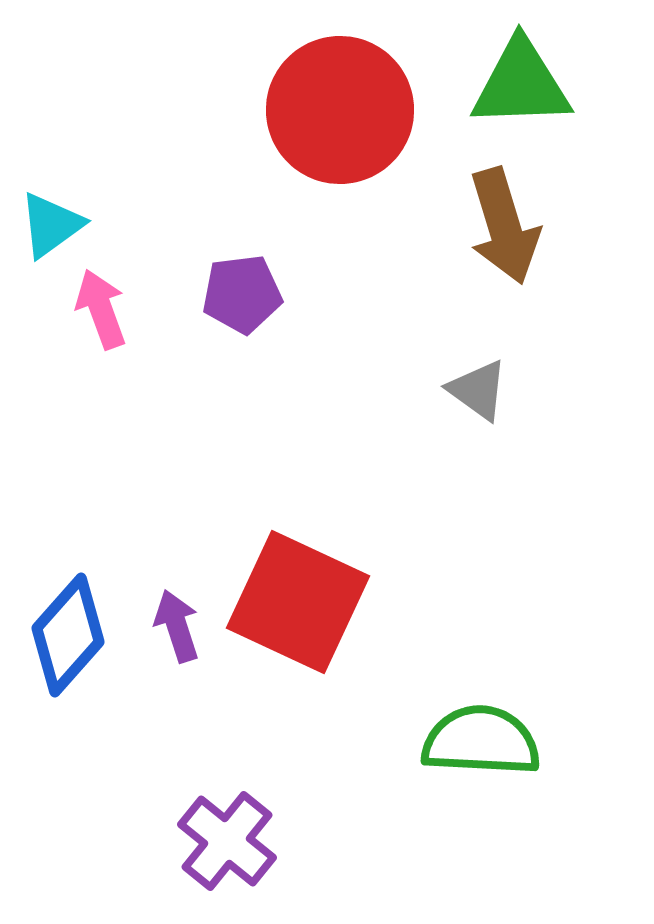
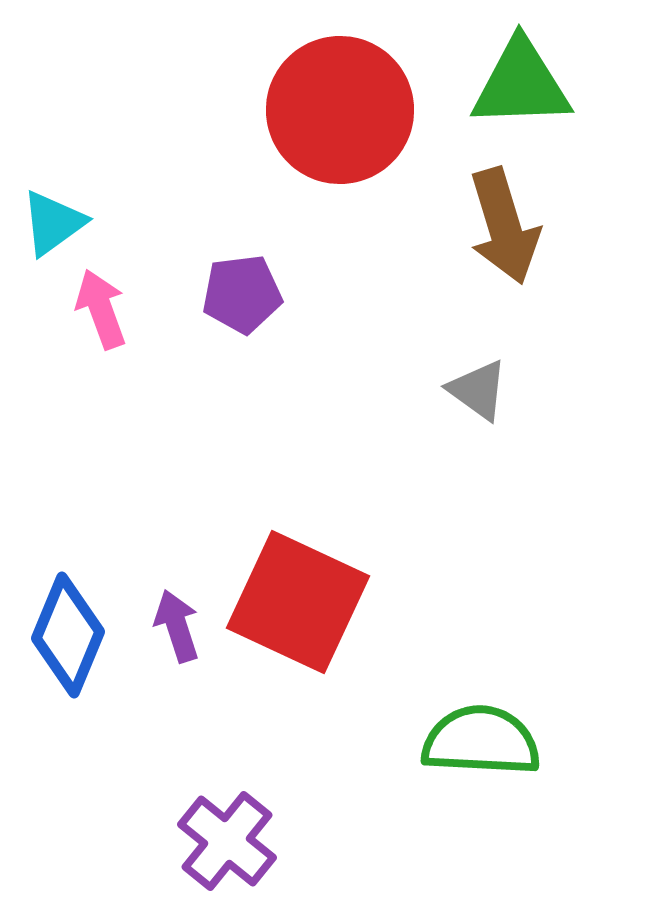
cyan triangle: moved 2 px right, 2 px up
blue diamond: rotated 19 degrees counterclockwise
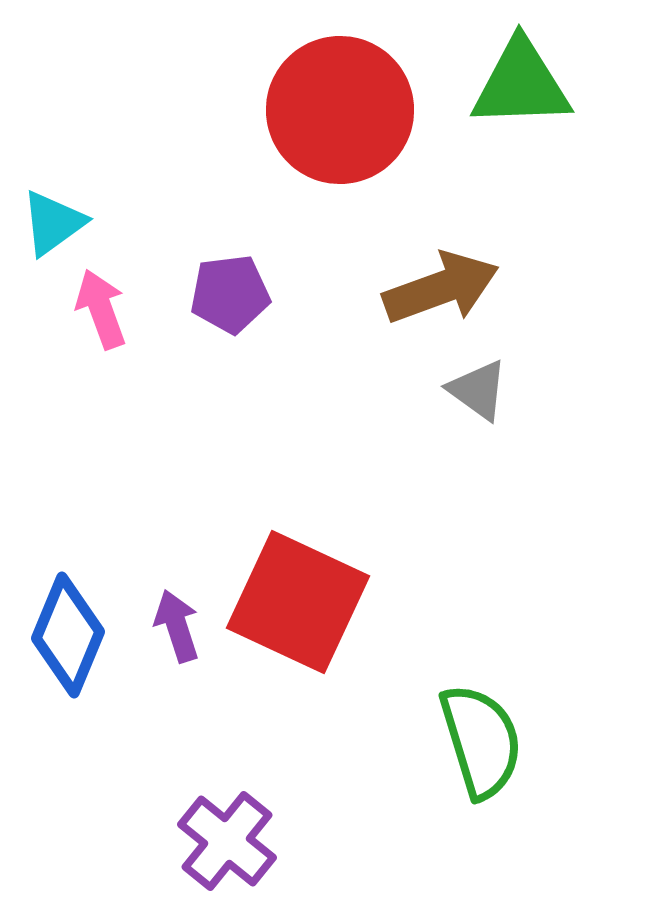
brown arrow: moved 63 px left, 62 px down; rotated 93 degrees counterclockwise
purple pentagon: moved 12 px left
green semicircle: rotated 70 degrees clockwise
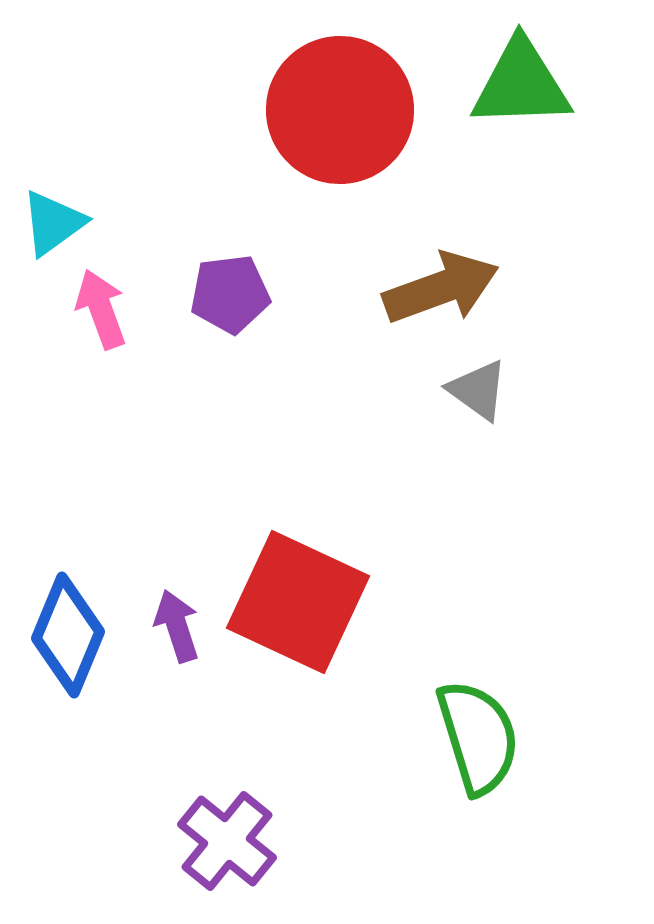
green semicircle: moved 3 px left, 4 px up
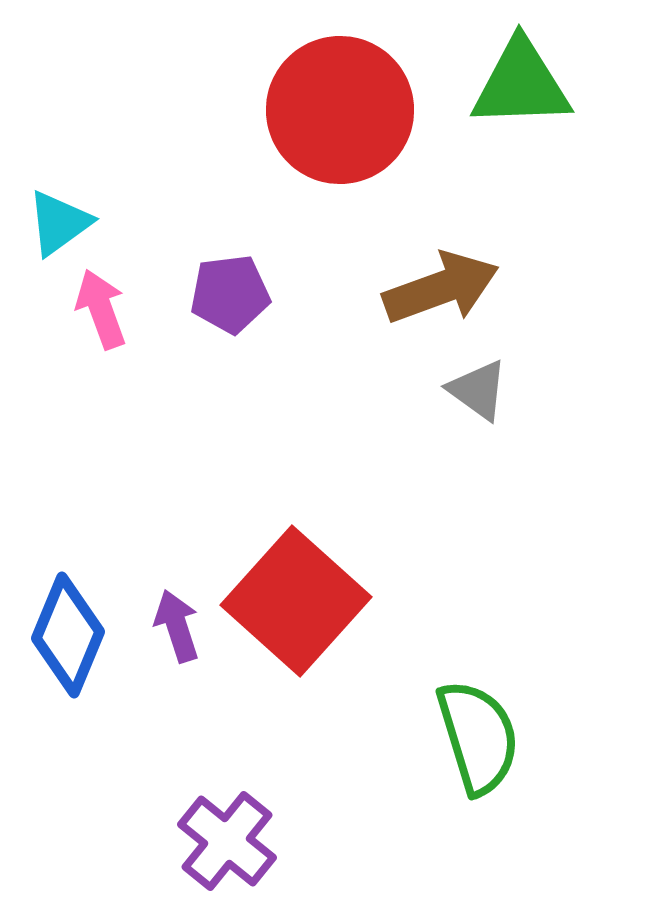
cyan triangle: moved 6 px right
red square: moved 2 px left, 1 px up; rotated 17 degrees clockwise
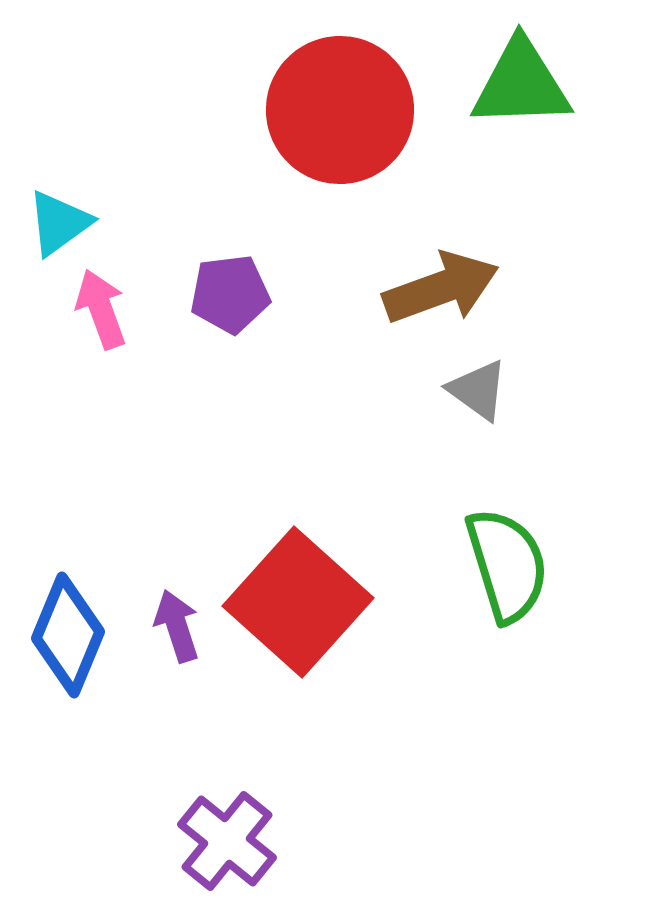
red square: moved 2 px right, 1 px down
green semicircle: moved 29 px right, 172 px up
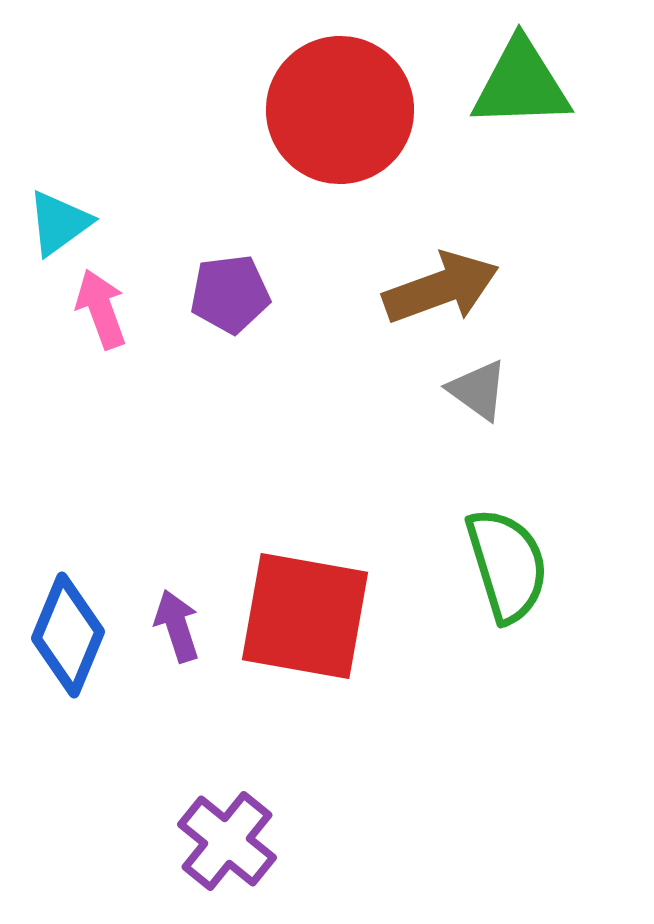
red square: moved 7 px right, 14 px down; rotated 32 degrees counterclockwise
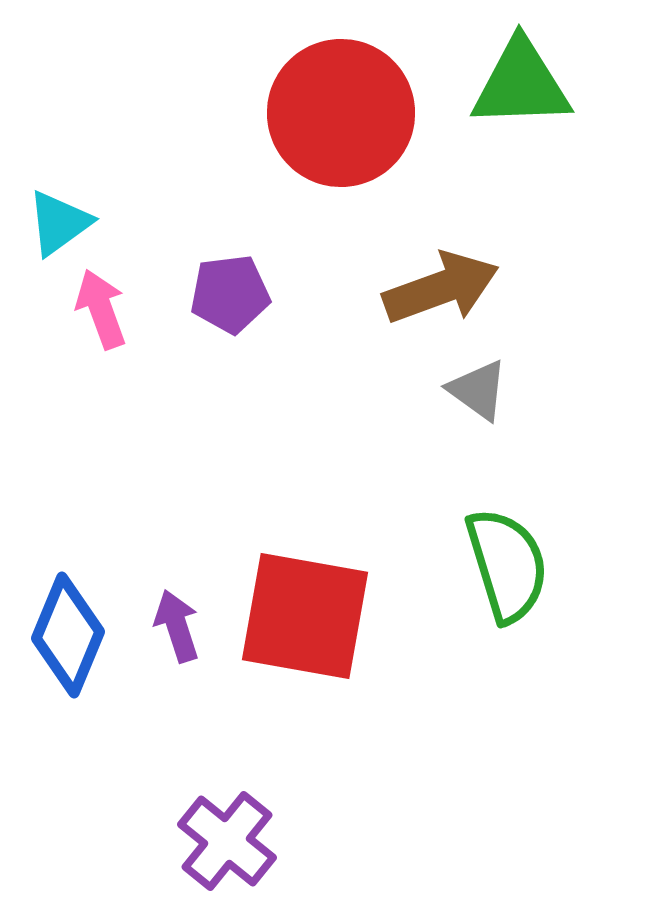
red circle: moved 1 px right, 3 px down
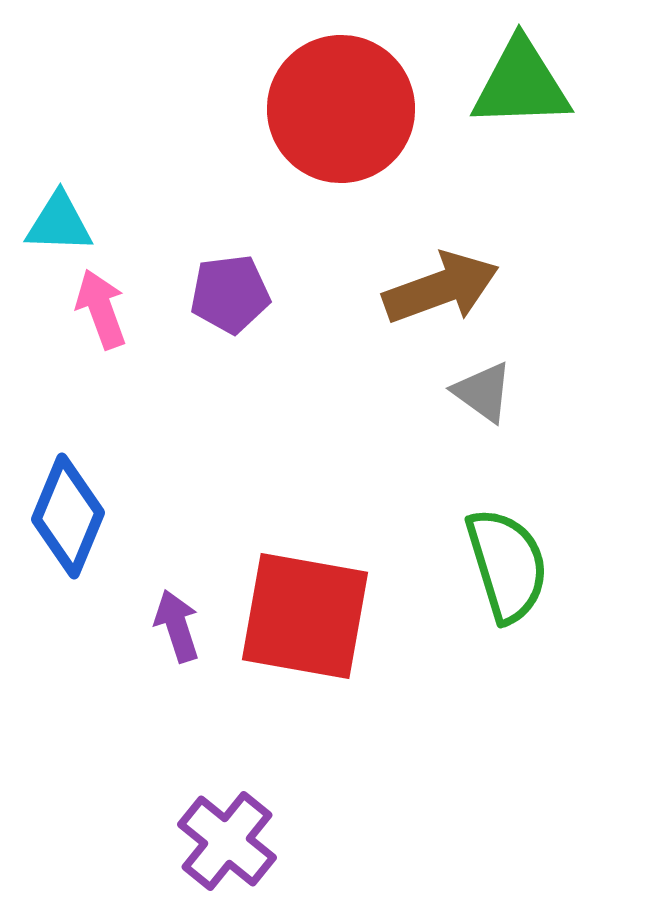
red circle: moved 4 px up
cyan triangle: rotated 38 degrees clockwise
gray triangle: moved 5 px right, 2 px down
blue diamond: moved 119 px up
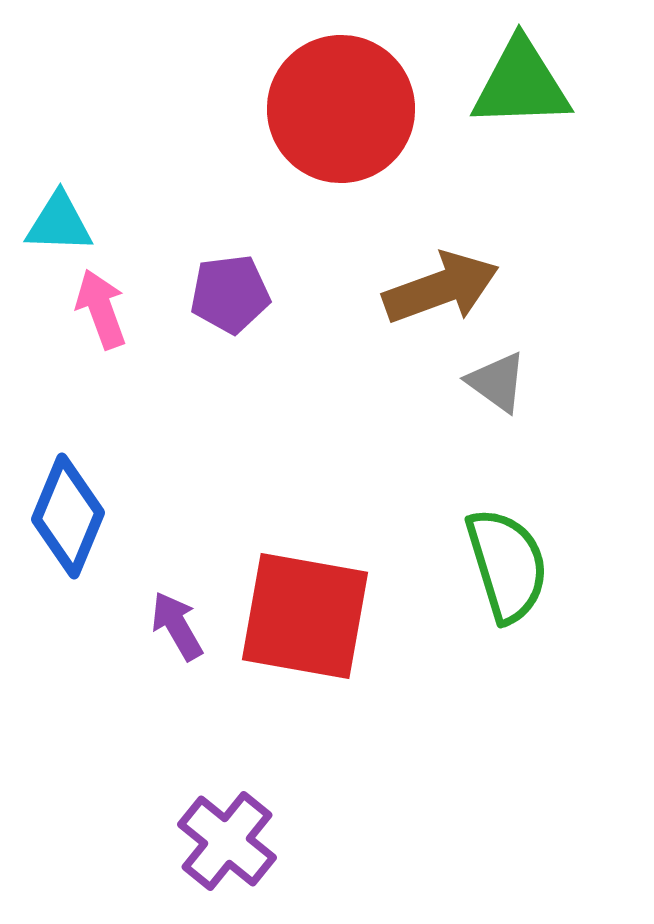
gray triangle: moved 14 px right, 10 px up
purple arrow: rotated 12 degrees counterclockwise
